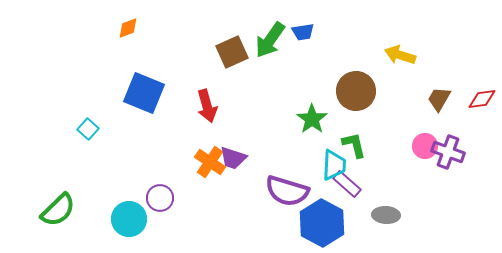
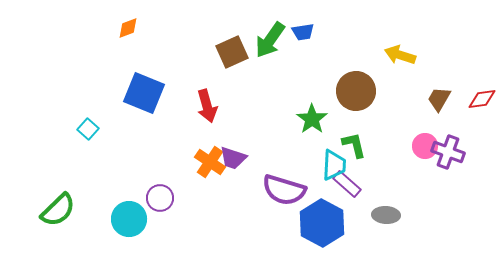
purple semicircle: moved 3 px left, 1 px up
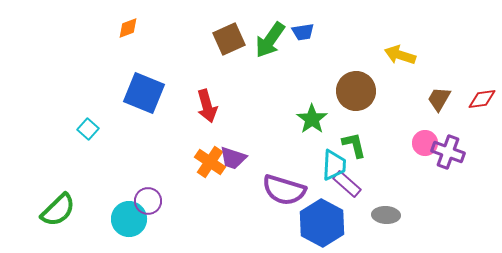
brown square: moved 3 px left, 13 px up
pink circle: moved 3 px up
purple circle: moved 12 px left, 3 px down
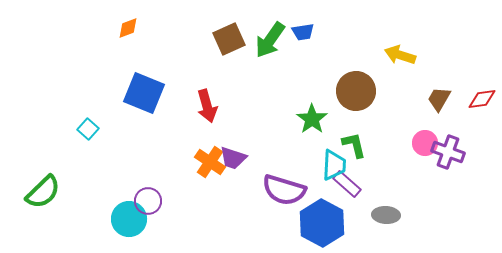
green semicircle: moved 15 px left, 18 px up
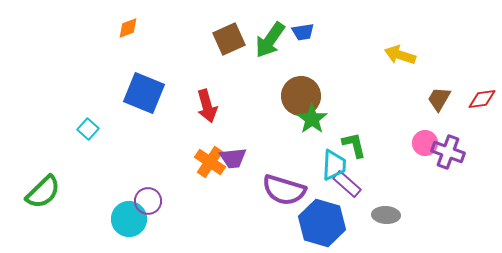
brown circle: moved 55 px left, 5 px down
purple trapezoid: rotated 24 degrees counterclockwise
blue hexagon: rotated 12 degrees counterclockwise
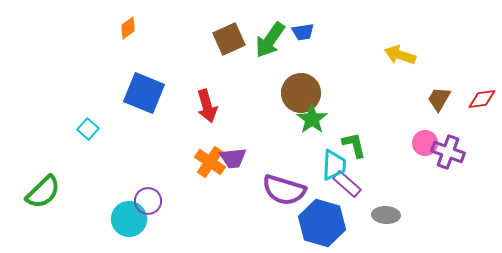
orange diamond: rotated 15 degrees counterclockwise
brown circle: moved 3 px up
